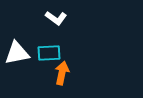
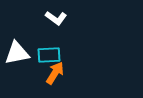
cyan rectangle: moved 2 px down
orange arrow: moved 7 px left; rotated 20 degrees clockwise
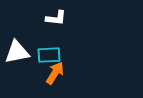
white L-shape: rotated 30 degrees counterclockwise
white triangle: moved 1 px up
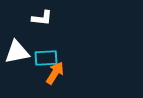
white L-shape: moved 14 px left
cyan rectangle: moved 3 px left, 3 px down
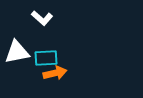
white L-shape: rotated 35 degrees clockwise
orange arrow: rotated 45 degrees clockwise
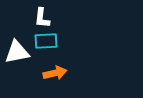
white L-shape: rotated 55 degrees clockwise
cyan rectangle: moved 17 px up
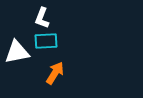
white L-shape: rotated 15 degrees clockwise
orange arrow: rotated 45 degrees counterclockwise
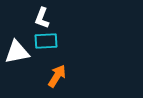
orange arrow: moved 2 px right, 3 px down
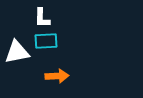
white L-shape: rotated 20 degrees counterclockwise
orange arrow: rotated 55 degrees clockwise
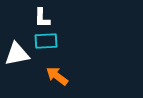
white triangle: moved 2 px down
orange arrow: rotated 140 degrees counterclockwise
